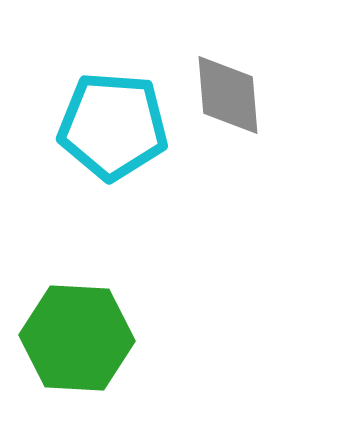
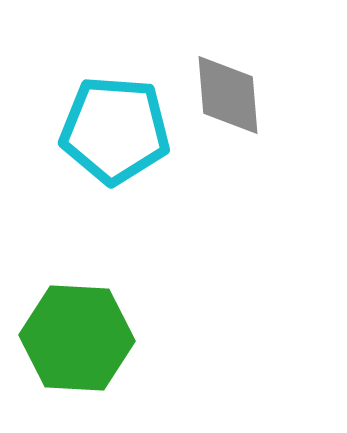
cyan pentagon: moved 2 px right, 4 px down
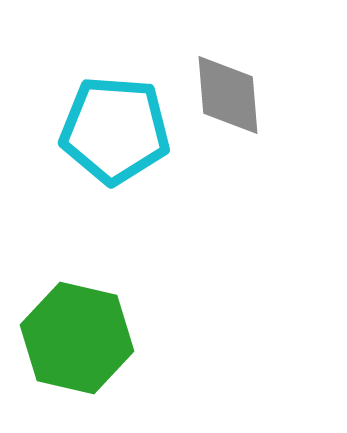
green hexagon: rotated 10 degrees clockwise
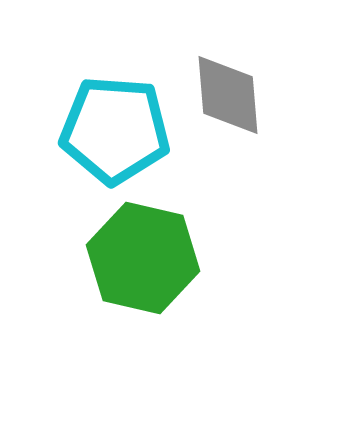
green hexagon: moved 66 px right, 80 px up
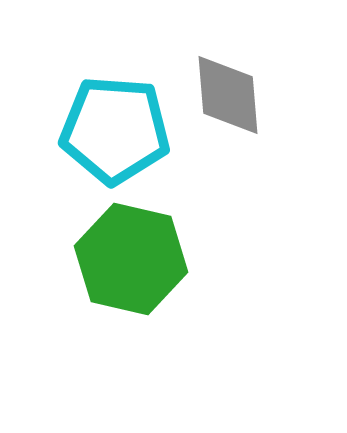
green hexagon: moved 12 px left, 1 px down
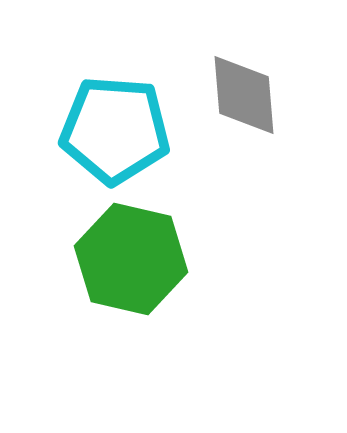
gray diamond: moved 16 px right
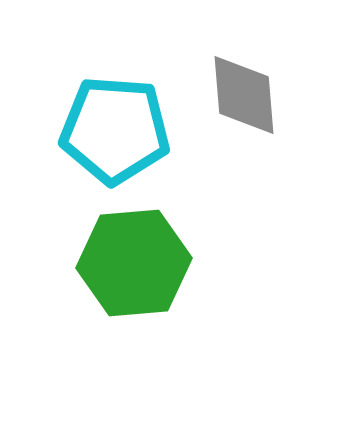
green hexagon: moved 3 px right, 4 px down; rotated 18 degrees counterclockwise
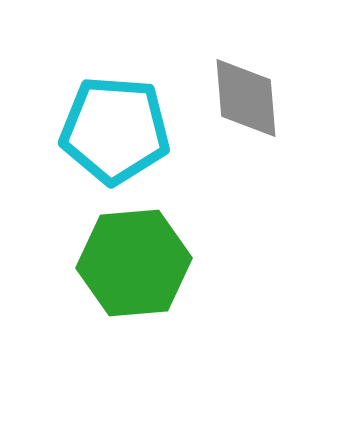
gray diamond: moved 2 px right, 3 px down
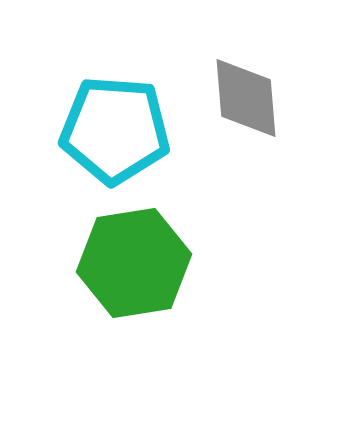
green hexagon: rotated 4 degrees counterclockwise
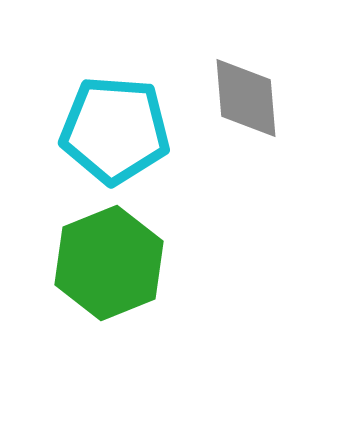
green hexagon: moved 25 px left; rotated 13 degrees counterclockwise
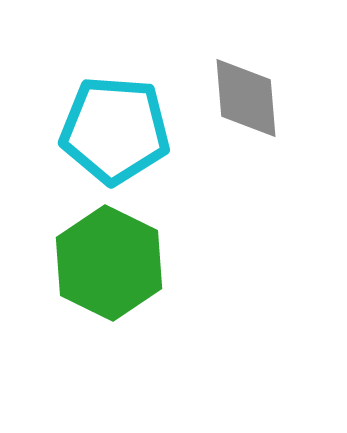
green hexagon: rotated 12 degrees counterclockwise
